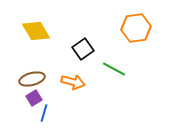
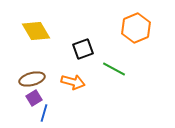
orange hexagon: rotated 16 degrees counterclockwise
black square: rotated 15 degrees clockwise
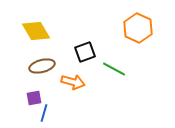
orange hexagon: moved 2 px right; rotated 12 degrees counterclockwise
black square: moved 2 px right, 3 px down
brown ellipse: moved 10 px right, 13 px up
purple square: rotated 21 degrees clockwise
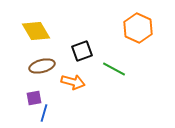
black square: moved 3 px left, 1 px up
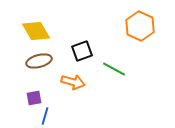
orange hexagon: moved 2 px right, 2 px up
brown ellipse: moved 3 px left, 5 px up
blue line: moved 1 px right, 3 px down
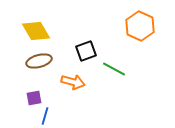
black square: moved 4 px right
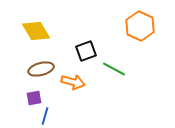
brown ellipse: moved 2 px right, 8 px down
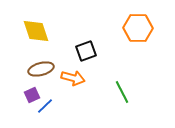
orange hexagon: moved 2 px left, 2 px down; rotated 24 degrees counterclockwise
yellow diamond: rotated 12 degrees clockwise
green line: moved 8 px right, 23 px down; rotated 35 degrees clockwise
orange arrow: moved 4 px up
purple square: moved 2 px left, 3 px up; rotated 14 degrees counterclockwise
blue line: moved 10 px up; rotated 30 degrees clockwise
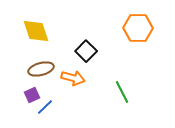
black square: rotated 25 degrees counterclockwise
blue line: moved 1 px down
